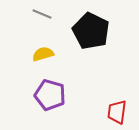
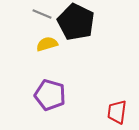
black pentagon: moved 15 px left, 9 px up
yellow semicircle: moved 4 px right, 10 px up
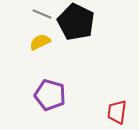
yellow semicircle: moved 7 px left, 2 px up; rotated 10 degrees counterclockwise
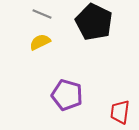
black pentagon: moved 18 px right
purple pentagon: moved 17 px right
red trapezoid: moved 3 px right
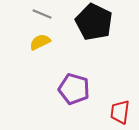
purple pentagon: moved 7 px right, 6 px up
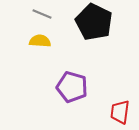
yellow semicircle: moved 1 px up; rotated 30 degrees clockwise
purple pentagon: moved 2 px left, 2 px up
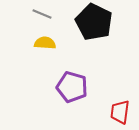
yellow semicircle: moved 5 px right, 2 px down
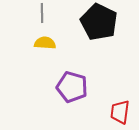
gray line: moved 1 px up; rotated 66 degrees clockwise
black pentagon: moved 5 px right
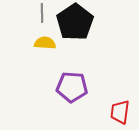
black pentagon: moved 24 px left; rotated 12 degrees clockwise
purple pentagon: rotated 12 degrees counterclockwise
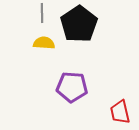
black pentagon: moved 4 px right, 2 px down
yellow semicircle: moved 1 px left
red trapezoid: rotated 20 degrees counterclockwise
